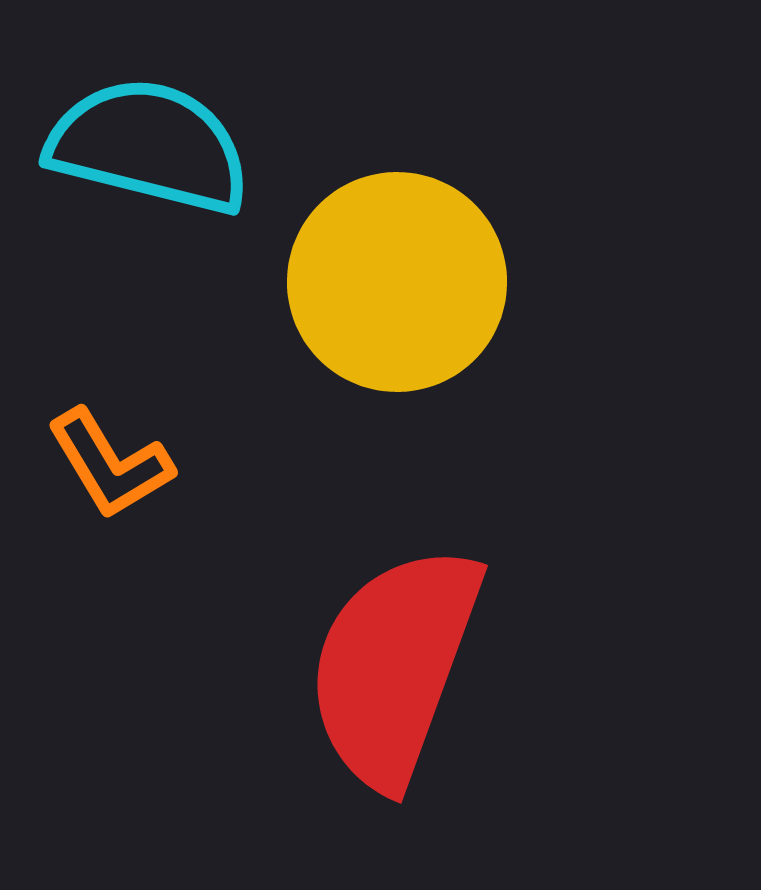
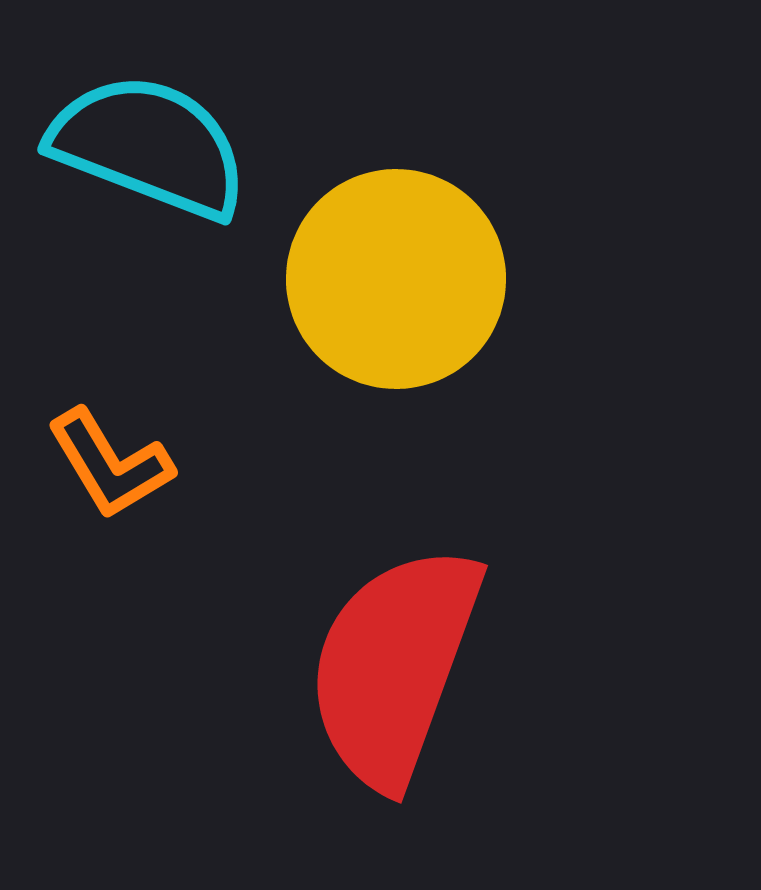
cyan semicircle: rotated 7 degrees clockwise
yellow circle: moved 1 px left, 3 px up
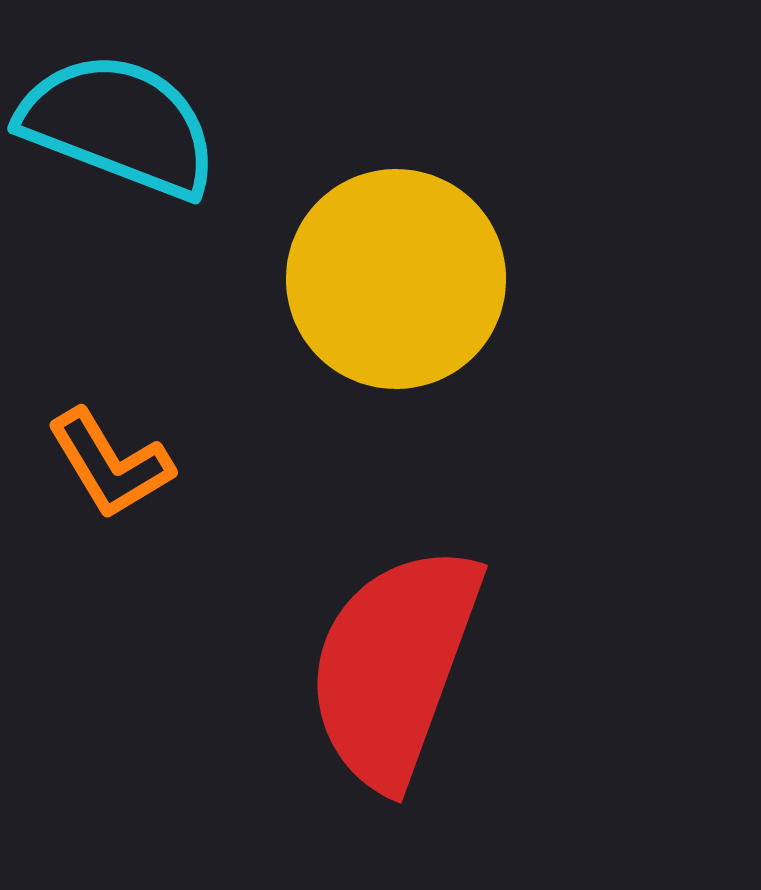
cyan semicircle: moved 30 px left, 21 px up
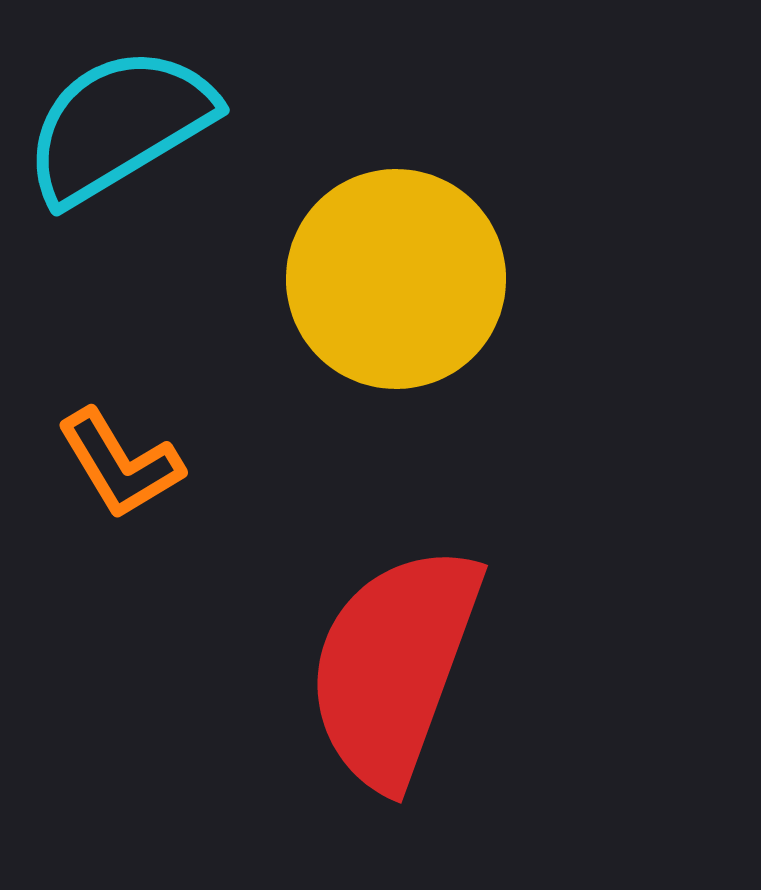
cyan semicircle: rotated 52 degrees counterclockwise
orange L-shape: moved 10 px right
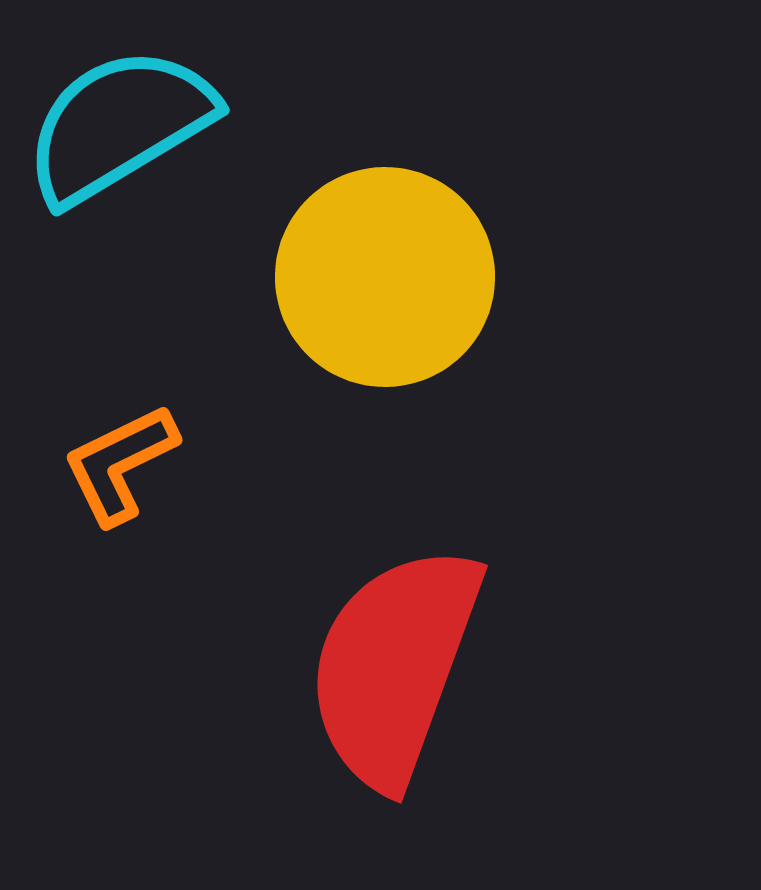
yellow circle: moved 11 px left, 2 px up
orange L-shape: rotated 95 degrees clockwise
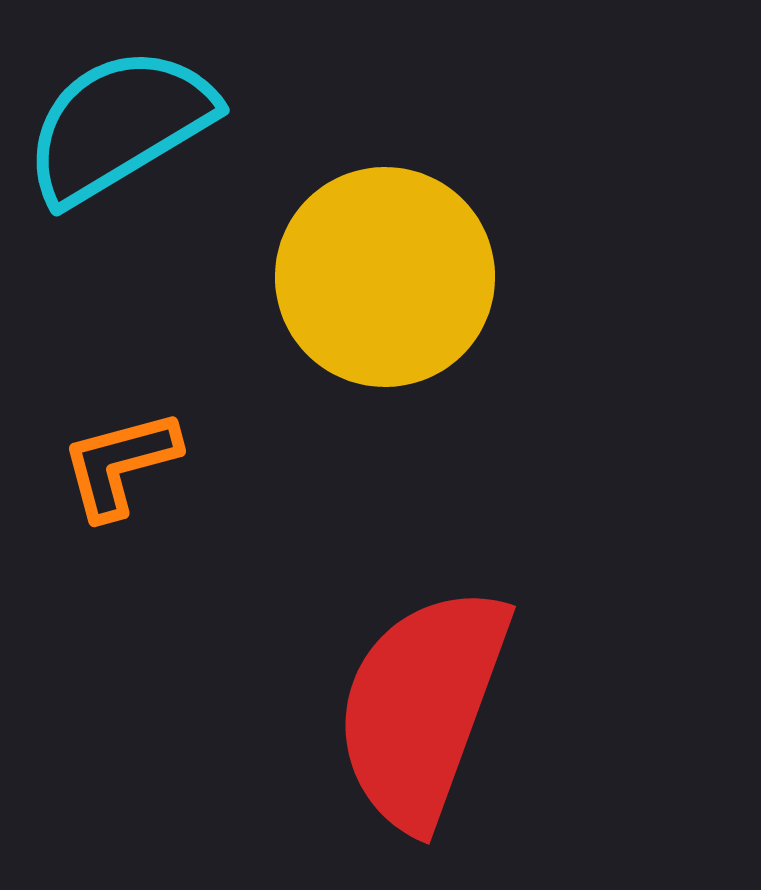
orange L-shape: rotated 11 degrees clockwise
red semicircle: moved 28 px right, 41 px down
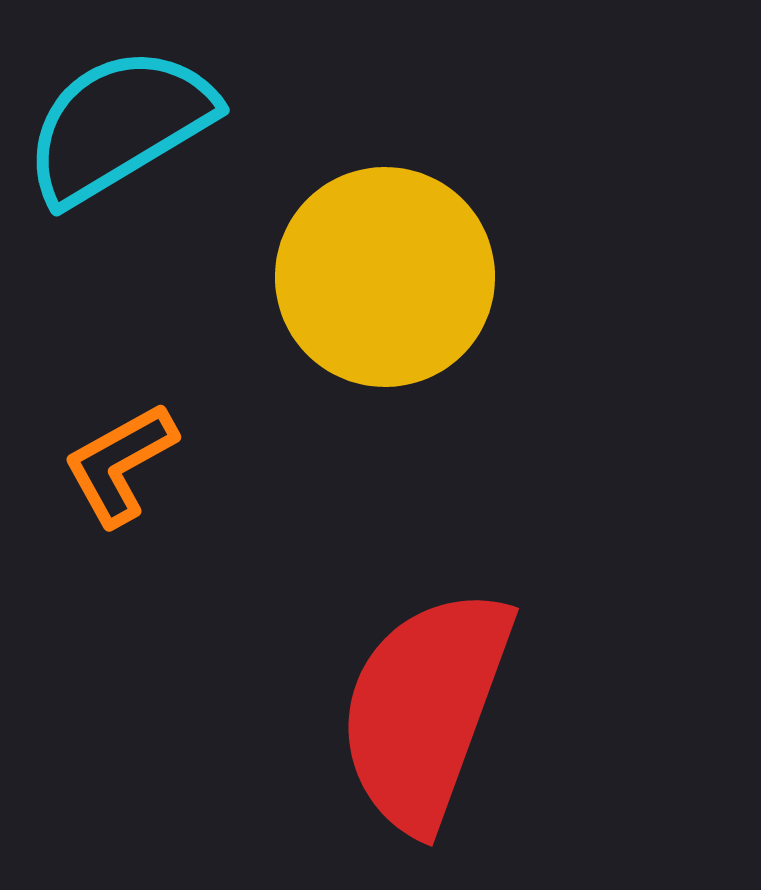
orange L-shape: rotated 14 degrees counterclockwise
red semicircle: moved 3 px right, 2 px down
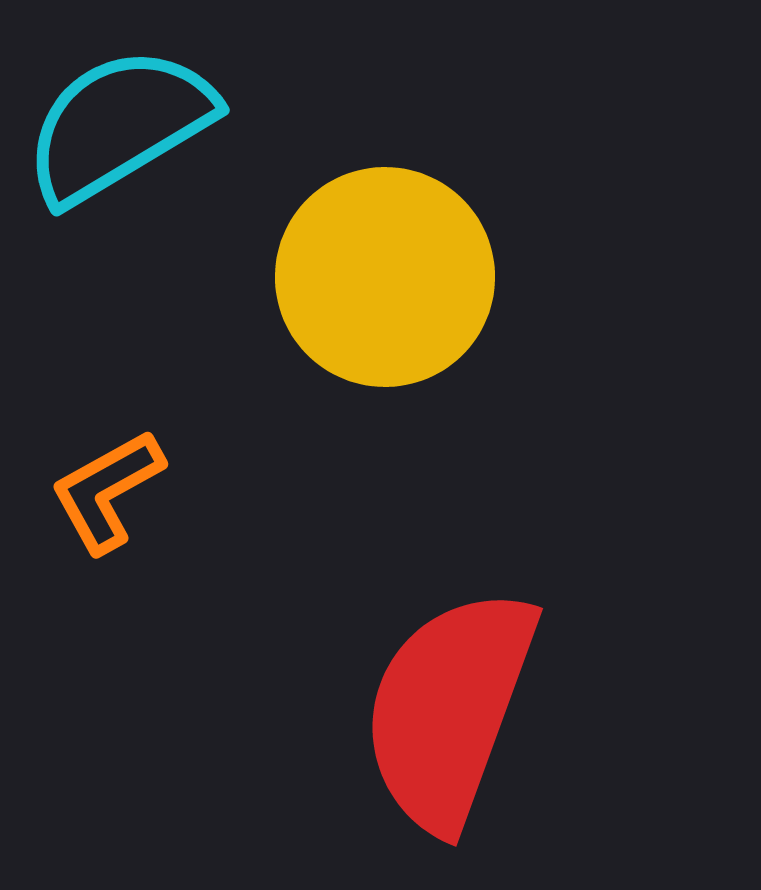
orange L-shape: moved 13 px left, 27 px down
red semicircle: moved 24 px right
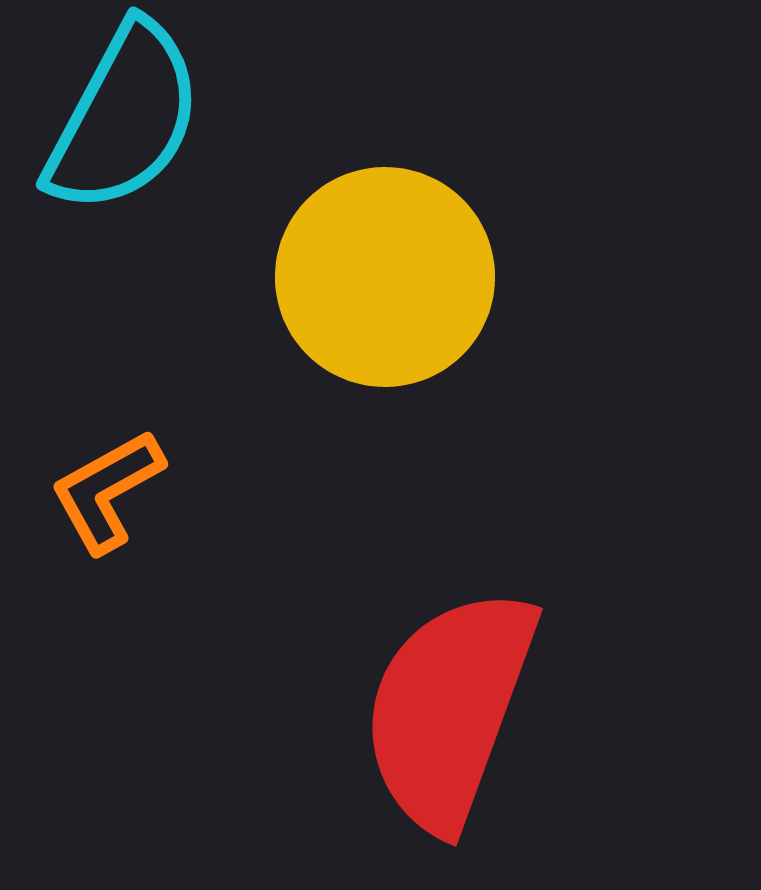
cyan semicircle: moved 5 px right, 7 px up; rotated 149 degrees clockwise
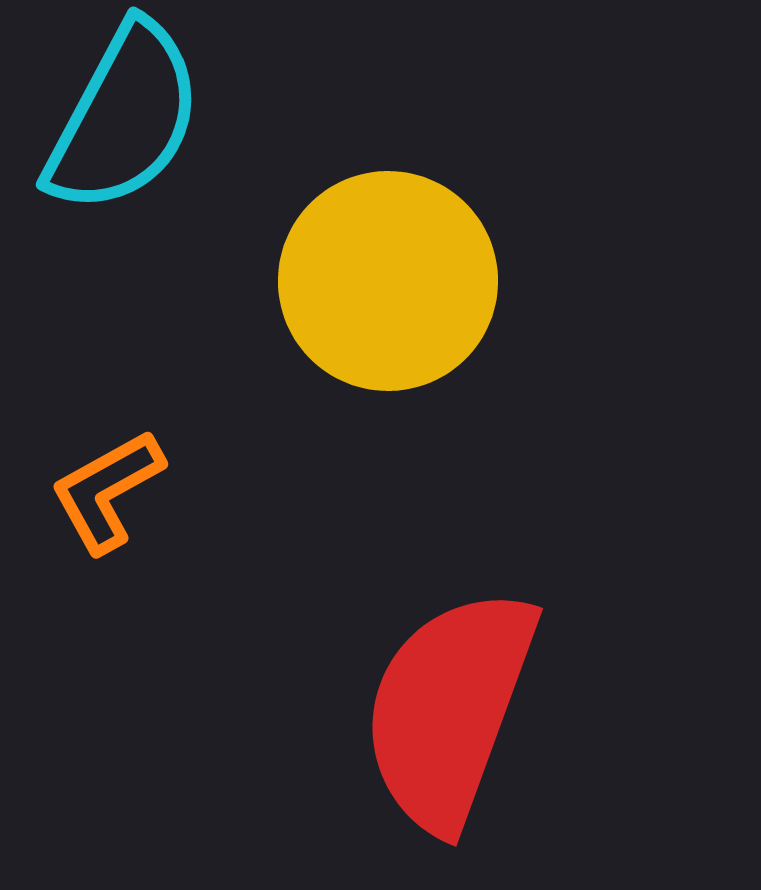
yellow circle: moved 3 px right, 4 px down
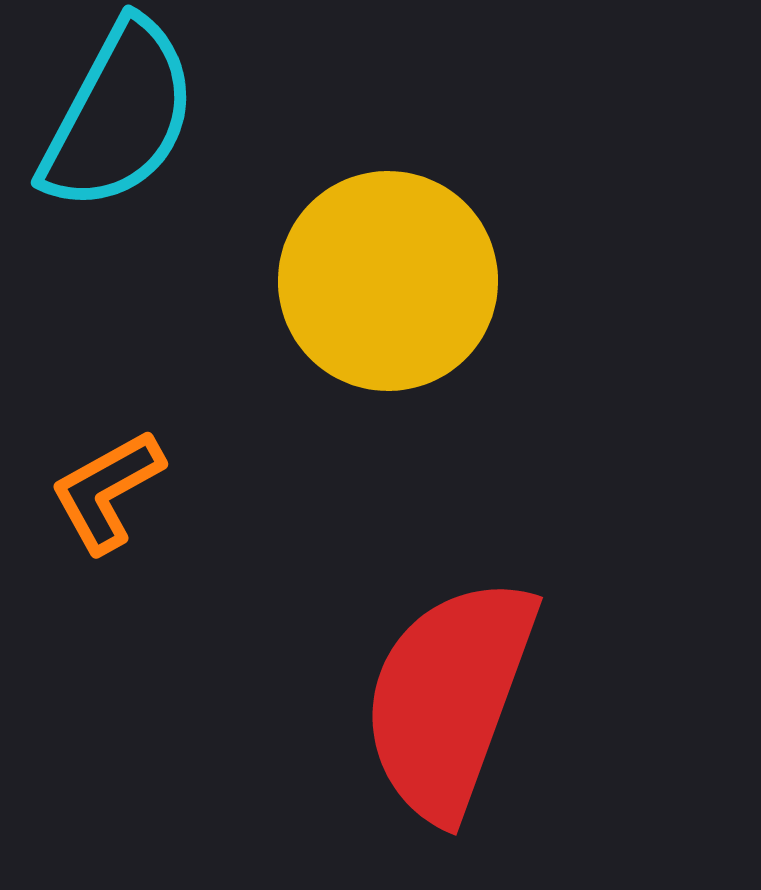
cyan semicircle: moved 5 px left, 2 px up
red semicircle: moved 11 px up
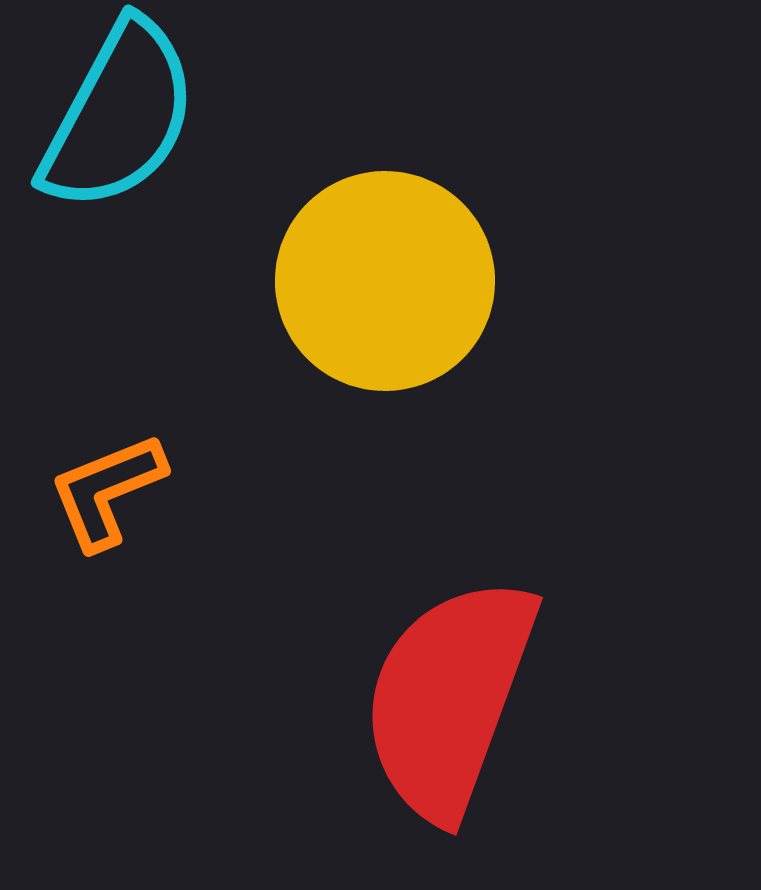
yellow circle: moved 3 px left
orange L-shape: rotated 7 degrees clockwise
